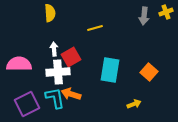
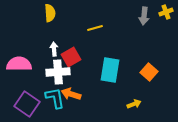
purple square: rotated 30 degrees counterclockwise
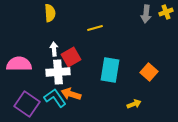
gray arrow: moved 2 px right, 2 px up
cyan L-shape: rotated 25 degrees counterclockwise
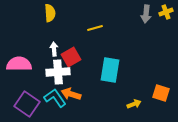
orange square: moved 12 px right, 21 px down; rotated 24 degrees counterclockwise
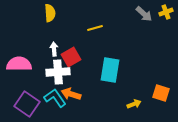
gray arrow: moved 2 px left; rotated 54 degrees counterclockwise
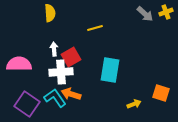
gray arrow: moved 1 px right
white cross: moved 3 px right
